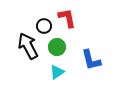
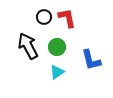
black circle: moved 9 px up
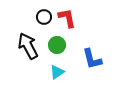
green circle: moved 2 px up
blue L-shape: moved 1 px right, 1 px up
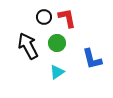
green circle: moved 2 px up
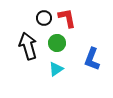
black circle: moved 1 px down
black arrow: rotated 12 degrees clockwise
blue L-shape: rotated 35 degrees clockwise
cyan triangle: moved 1 px left, 3 px up
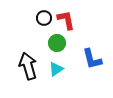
red L-shape: moved 1 px left, 2 px down
black arrow: moved 20 px down
blue L-shape: rotated 35 degrees counterclockwise
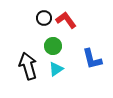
red L-shape: rotated 25 degrees counterclockwise
green circle: moved 4 px left, 3 px down
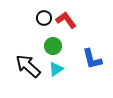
black arrow: rotated 32 degrees counterclockwise
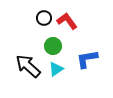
red L-shape: moved 1 px right, 1 px down
blue L-shape: moved 5 px left; rotated 95 degrees clockwise
